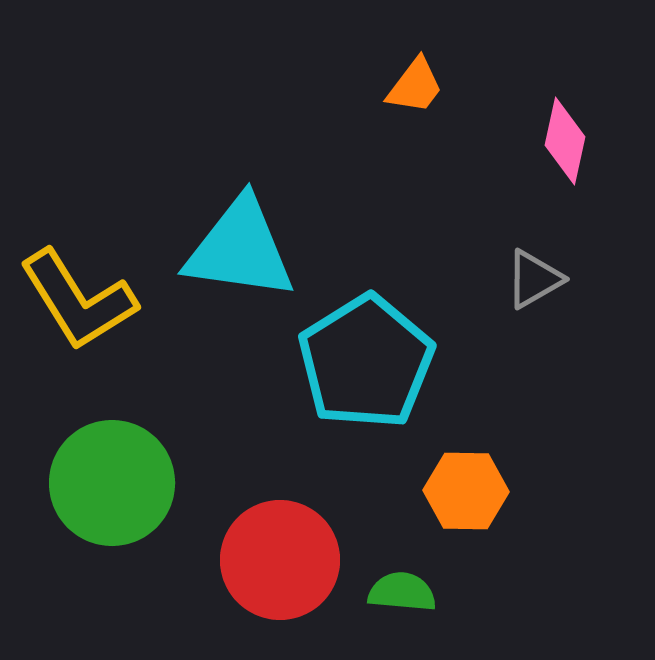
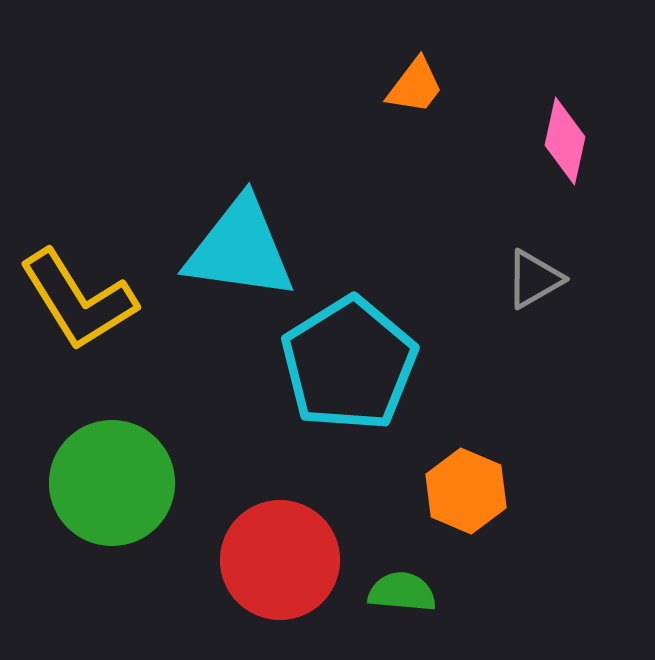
cyan pentagon: moved 17 px left, 2 px down
orange hexagon: rotated 22 degrees clockwise
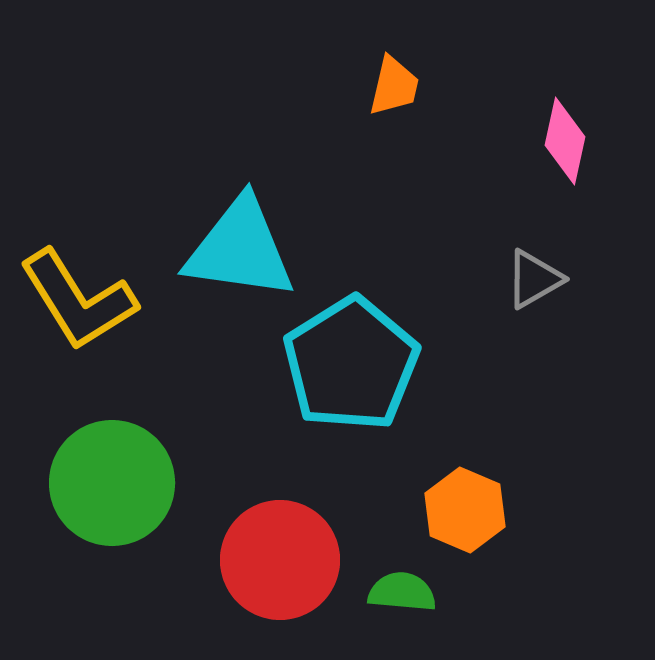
orange trapezoid: moved 21 px left; rotated 24 degrees counterclockwise
cyan pentagon: moved 2 px right
orange hexagon: moved 1 px left, 19 px down
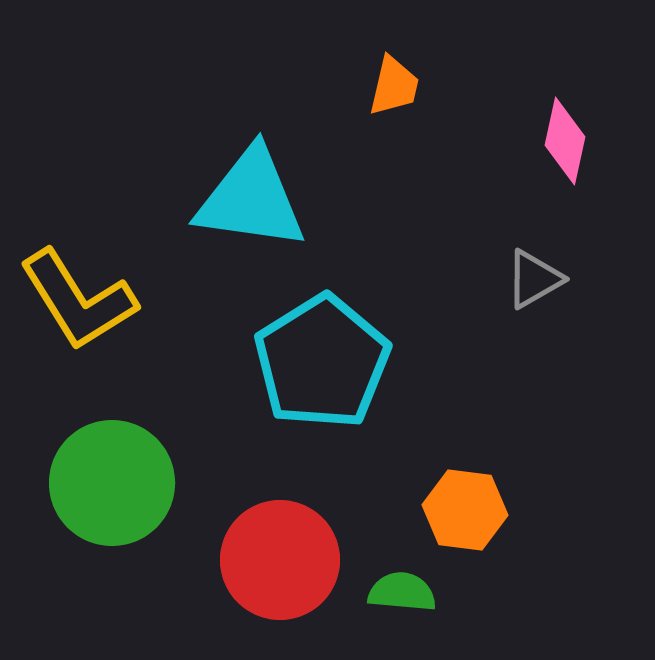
cyan triangle: moved 11 px right, 50 px up
cyan pentagon: moved 29 px left, 2 px up
orange hexagon: rotated 16 degrees counterclockwise
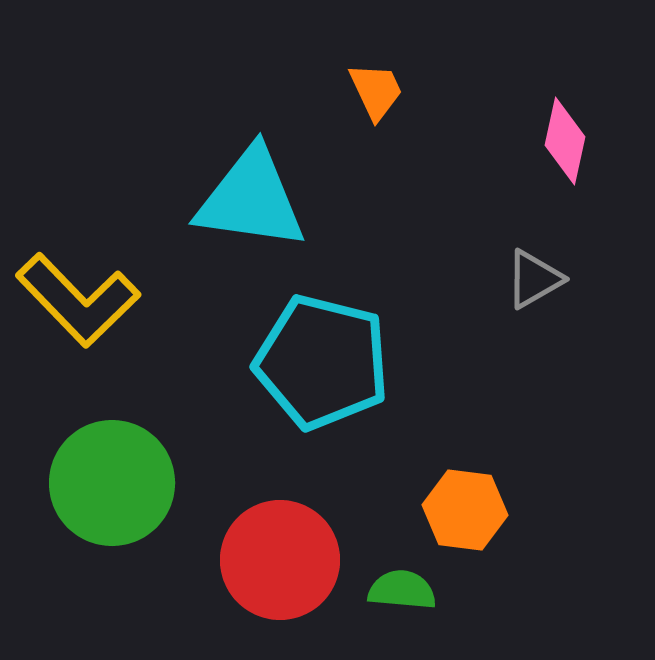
orange trapezoid: moved 18 px left, 5 px down; rotated 38 degrees counterclockwise
yellow L-shape: rotated 12 degrees counterclockwise
cyan pentagon: rotated 26 degrees counterclockwise
green semicircle: moved 2 px up
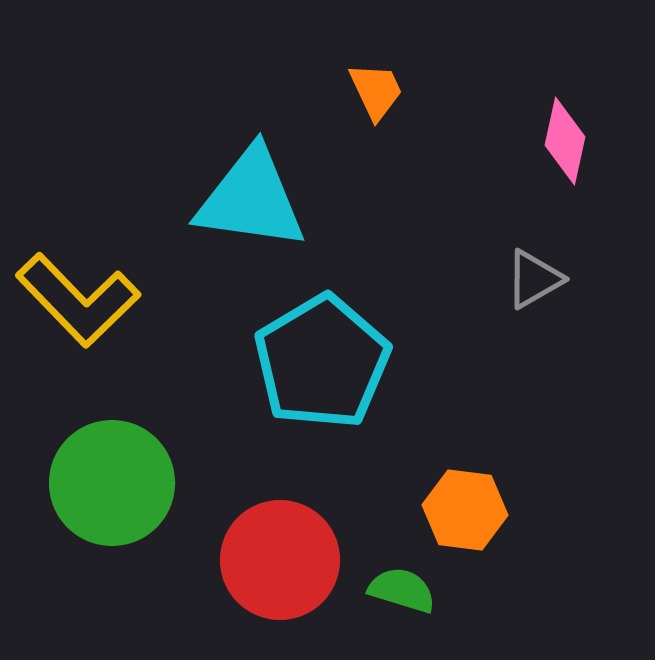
cyan pentagon: rotated 27 degrees clockwise
green semicircle: rotated 12 degrees clockwise
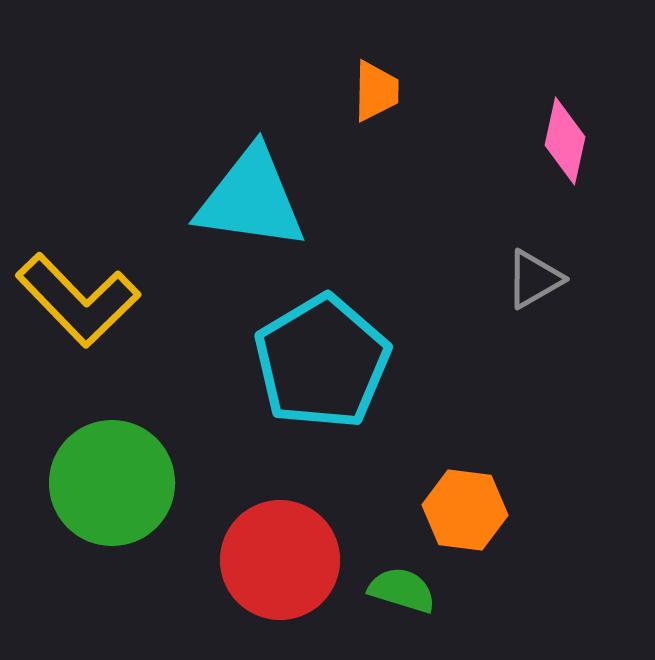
orange trapezoid: rotated 26 degrees clockwise
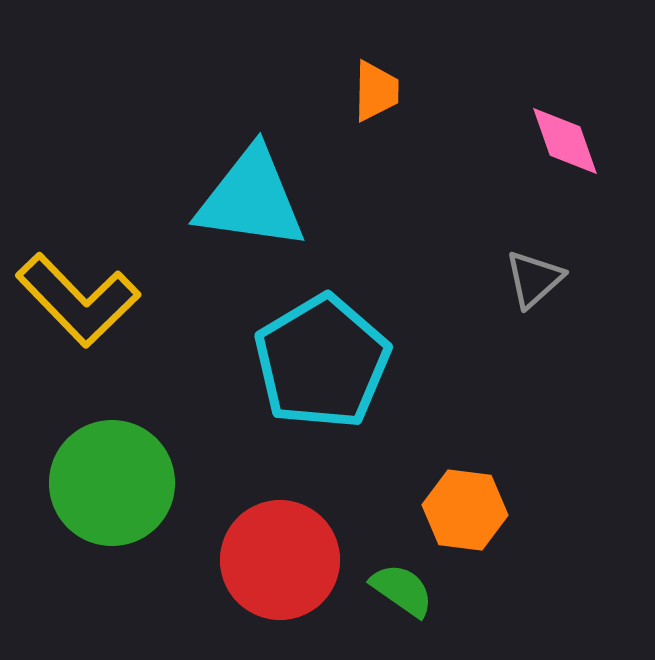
pink diamond: rotated 32 degrees counterclockwise
gray triangle: rotated 12 degrees counterclockwise
green semicircle: rotated 18 degrees clockwise
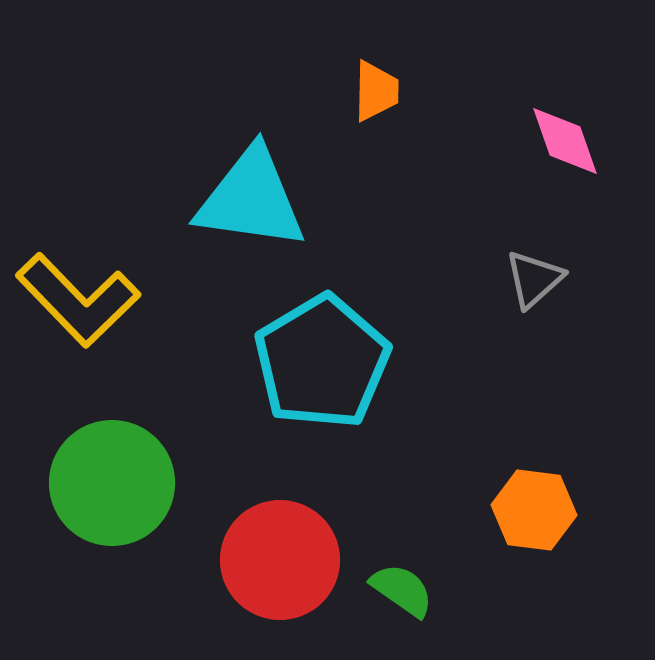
orange hexagon: moved 69 px right
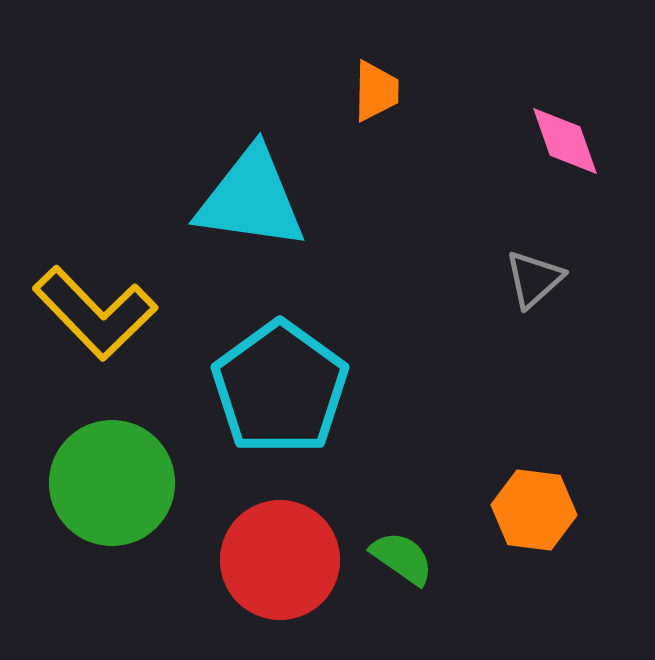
yellow L-shape: moved 17 px right, 13 px down
cyan pentagon: moved 42 px left, 26 px down; rotated 5 degrees counterclockwise
green semicircle: moved 32 px up
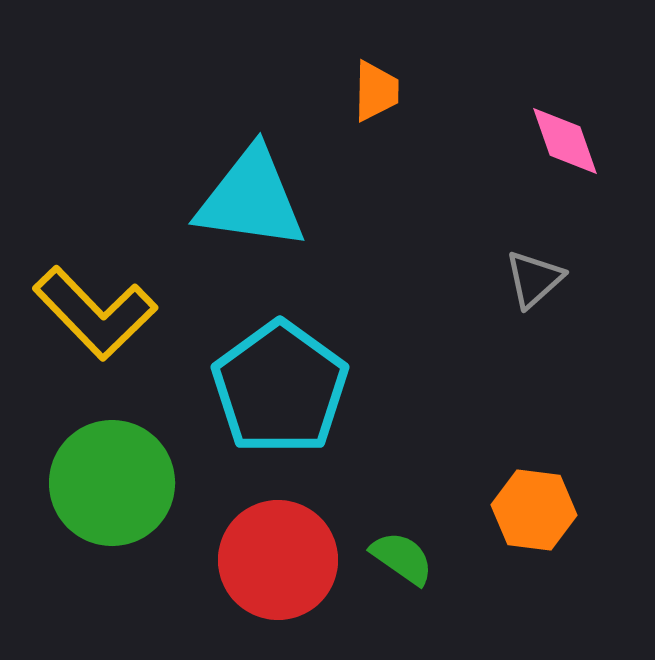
red circle: moved 2 px left
